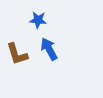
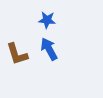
blue star: moved 9 px right
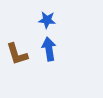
blue arrow: rotated 20 degrees clockwise
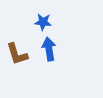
blue star: moved 4 px left, 2 px down
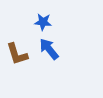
blue arrow: rotated 30 degrees counterclockwise
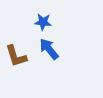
brown L-shape: moved 1 px left, 2 px down
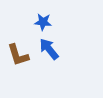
brown L-shape: moved 2 px right, 1 px up
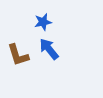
blue star: rotated 18 degrees counterclockwise
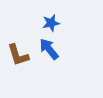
blue star: moved 8 px right, 1 px down
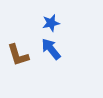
blue arrow: moved 2 px right
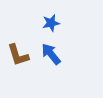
blue arrow: moved 5 px down
